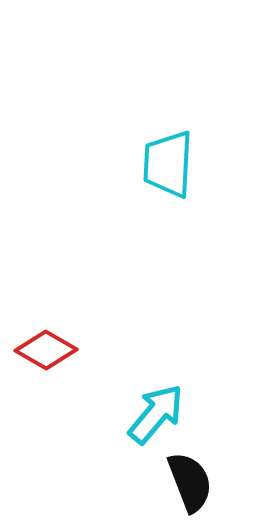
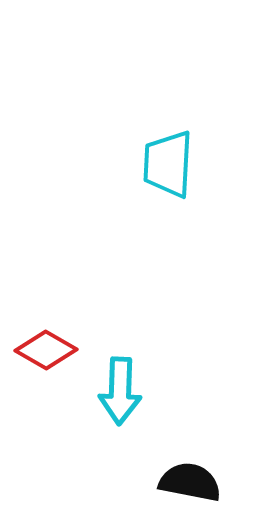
cyan arrow: moved 36 px left, 23 px up; rotated 142 degrees clockwise
black semicircle: rotated 58 degrees counterclockwise
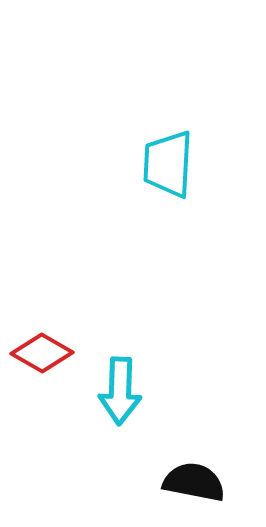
red diamond: moved 4 px left, 3 px down
black semicircle: moved 4 px right
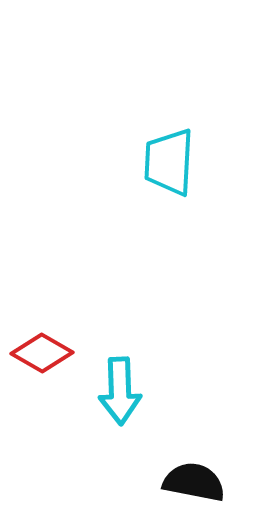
cyan trapezoid: moved 1 px right, 2 px up
cyan arrow: rotated 4 degrees counterclockwise
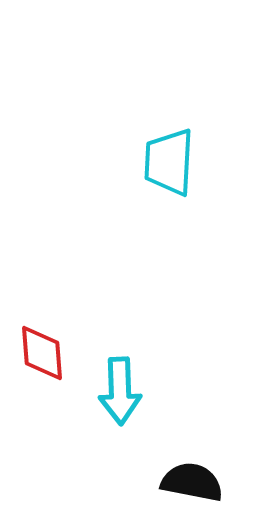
red diamond: rotated 56 degrees clockwise
black semicircle: moved 2 px left
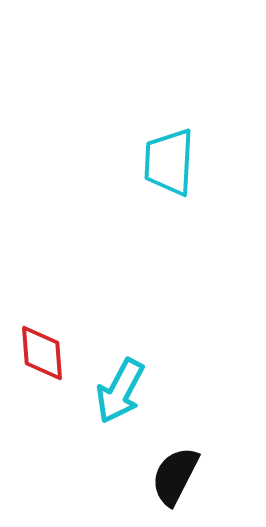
cyan arrow: rotated 30 degrees clockwise
black semicircle: moved 17 px left, 6 px up; rotated 74 degrees counterclockwise
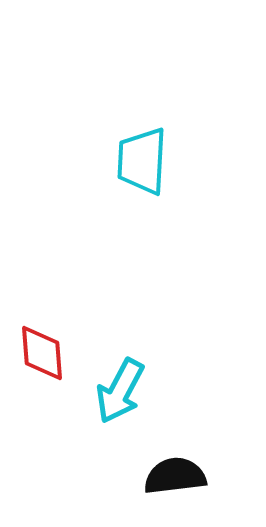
cyan trapezoid: moved 27 px left, 1 px up
black semicircle: rotated 56 degrees clockwise
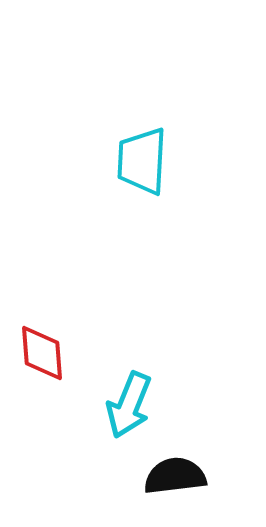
cyan arrow: moved 9 px right, 14 px down; rotated 6 degrees counterclockwise
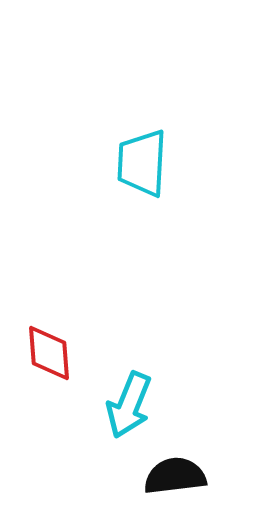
cyan trapezoid: moved 2 px down
red diamond: moved 7 px right
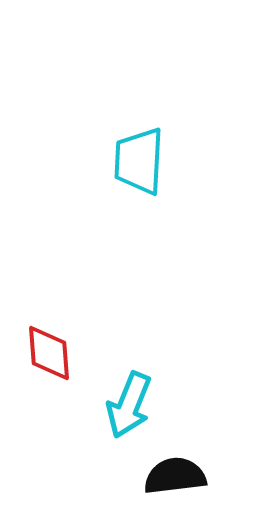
cyan trapezoid: moved 3 px left, 2 px up
